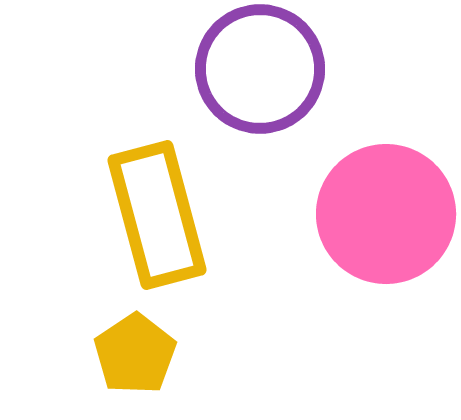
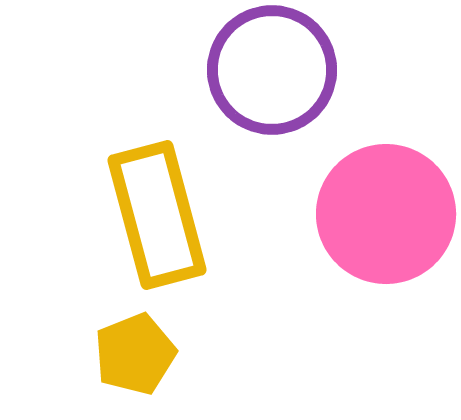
purple circle: moved 12 px right, 1 px down
yellow pentagon: rotated 12 degrees clockwise
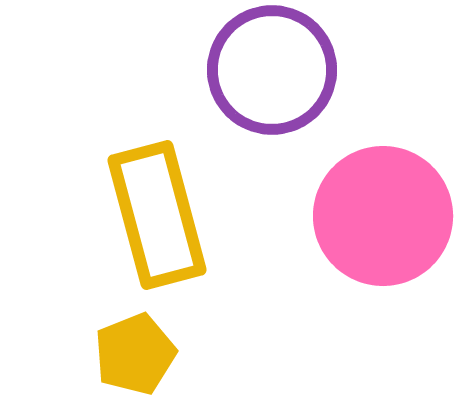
pink circle: moved 3 px left, 2 px down
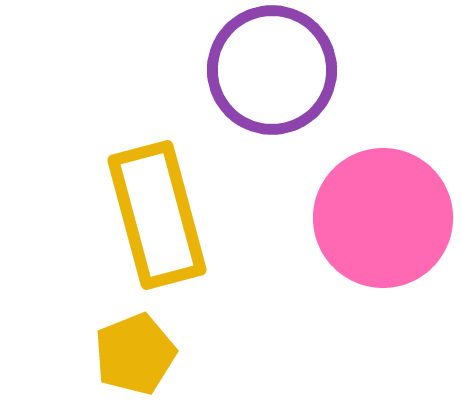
pink circle: moved 2 px down
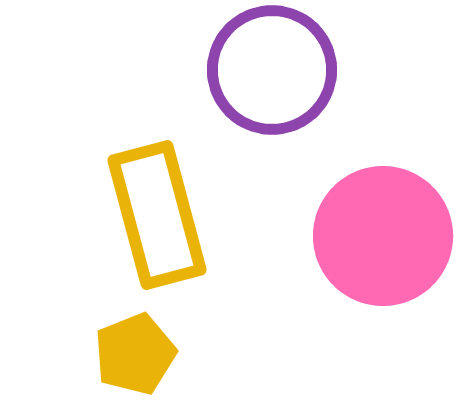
pink circle: moved 18 px down
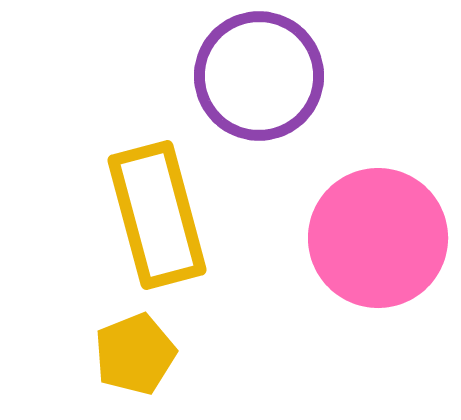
purple circle: moved 13 px left, 6 px down
pink circle: moved 5 px left, 2 px down
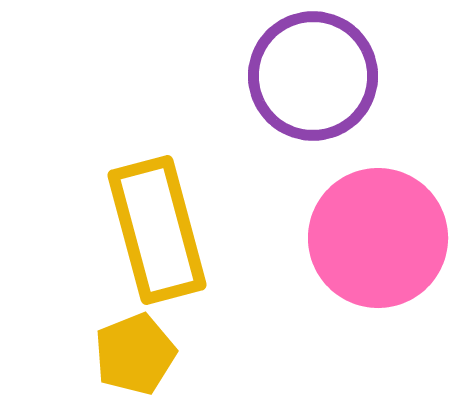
purple circle: moved 54 px right
yellow rectangle: moved 15 px down
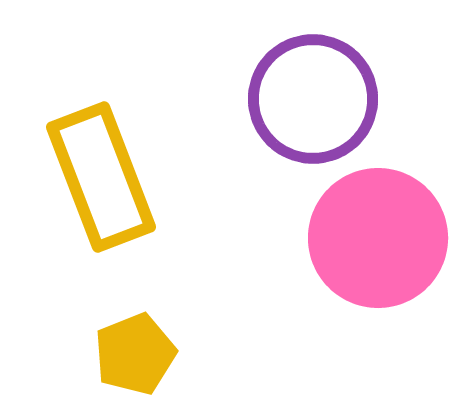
purple circle: moved 23 px down
yellow rectangle: moved 56 px left, 53 px up; rotated 6 degrees counterclockwise
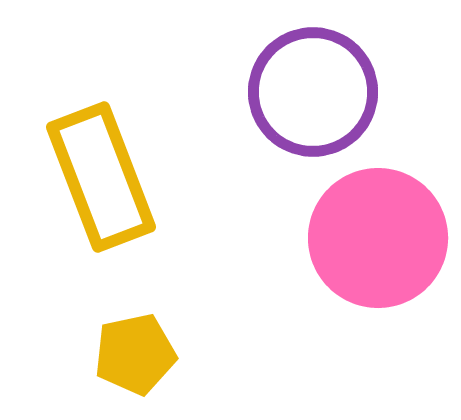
purple circle: moved 7 px up
yellow pentagon: rotated 10 degrees clockwise
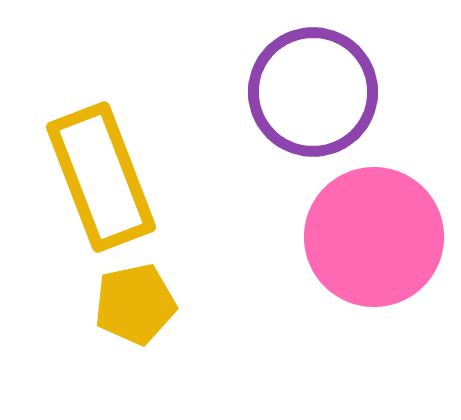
pink circle: moved 4 px left, 1 px up
yellow pentagon: moved 50 px up
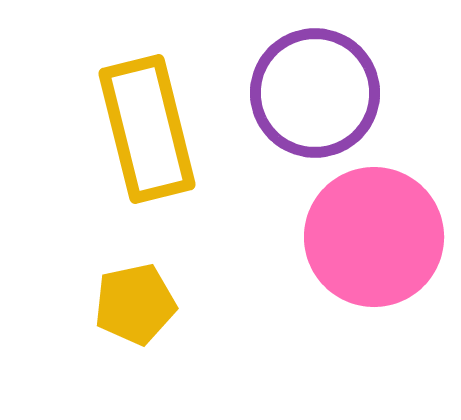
purple circle: moved 2 px right, 1 px down
yellow rectangle: moved 46 px right, 48 px up; rotated 7 degrees clockwise
